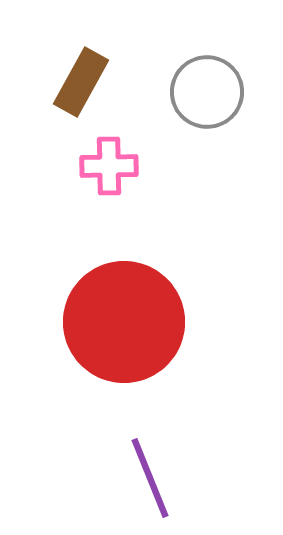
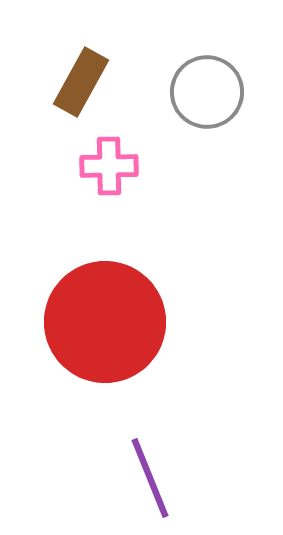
red circle: moved 19 px left
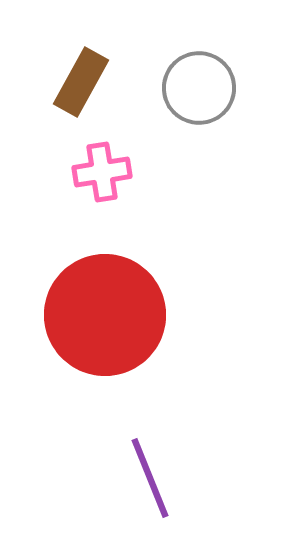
gray circle: moved 8 px left, 4 px up
pink cross: moved 7 px left, 6 px down; rotated 8 degrees counterclockwise
red circle: moved 7 px up
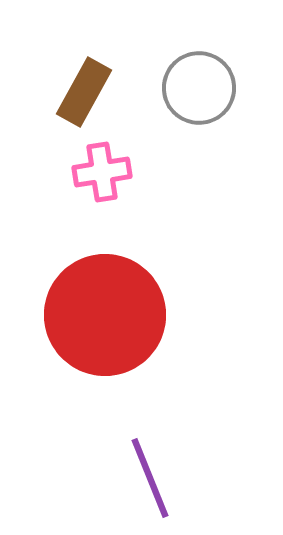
brown rectangle: moved 3 px right, 10 px down
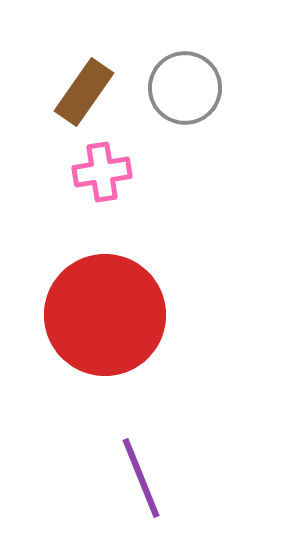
gray circle: moved 14 px left
brown rectangle: rotated 6 degrees clockwise
purple line: moved 9 px left
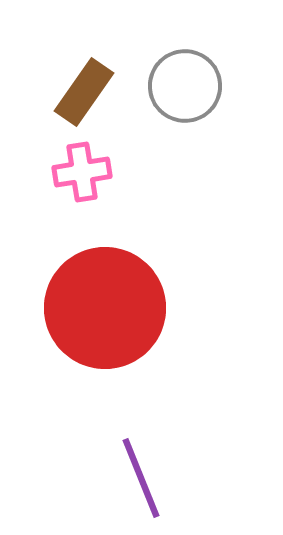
gray circle: moved 2 px up
pink cross: moved 20 px left
red circle: moved 7 px up
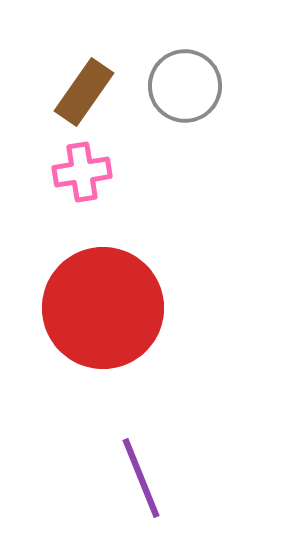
red circle: moved 2 px left
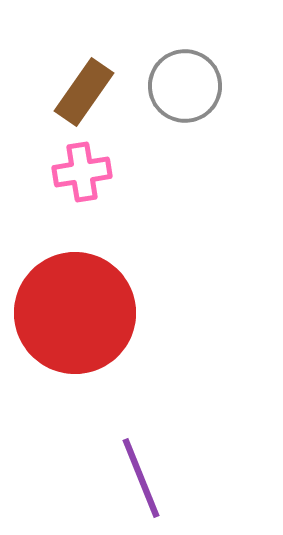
red circle: moved 28 px left, 5 px down
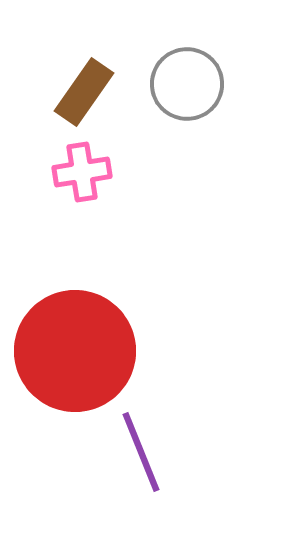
gray circle: moved 2 px right, 2 px up
red circle: moved 38 px down
purple line: moved 26 px up
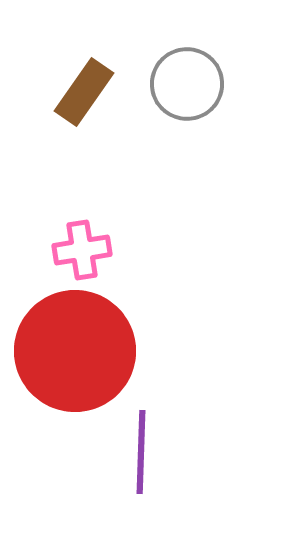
pink cross: moved 78 px down
purple line: rotated 24 degrees clockwise
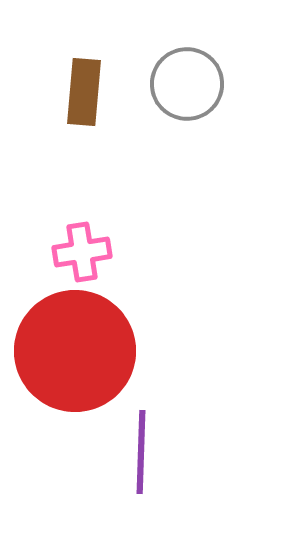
brown rectangle: rotated 30 degrees counterclockwise
pink cross: moved 2 px down
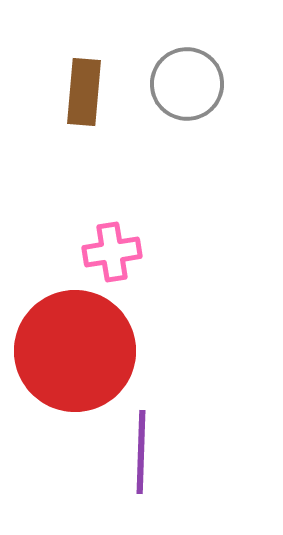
pink cross: moved 30 px right
